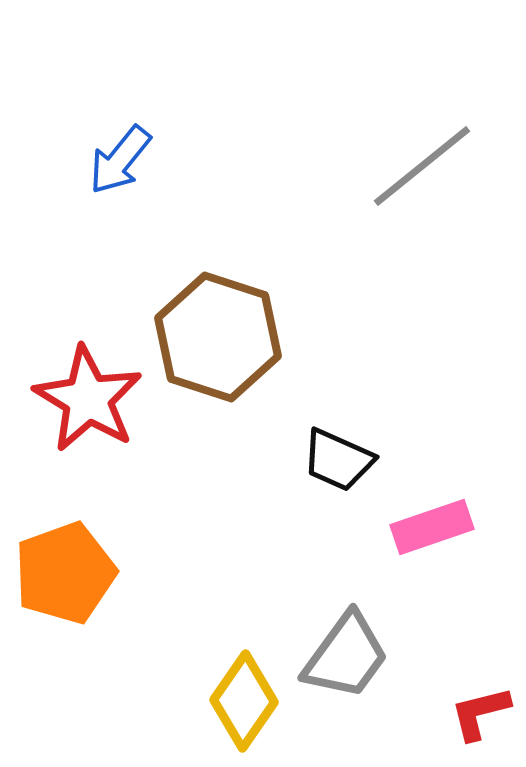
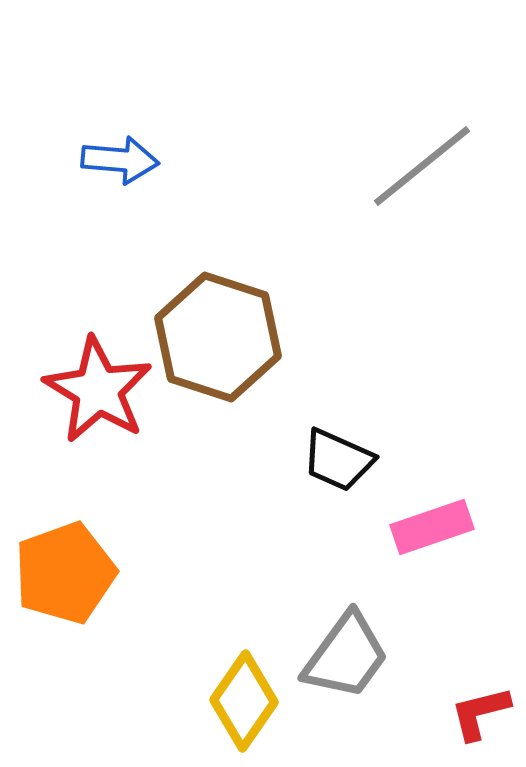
blue arrow: rotated 124 degrees counterclockwise
red star: moved 10 px right, 9 px up
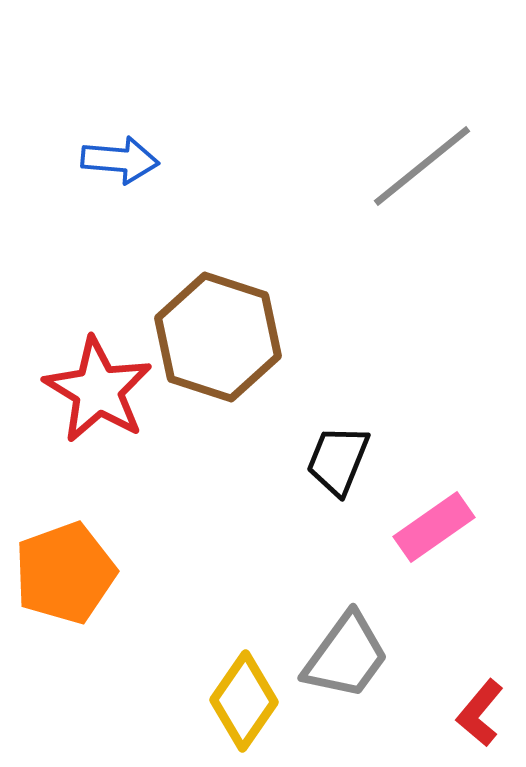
black trapezoid: rotated 88 degrees clockwise
pink rectangle: moved 2 px right; rotated 16 degrees counterclockwise
red L-shape: rotated 36 degrees counterclockwise
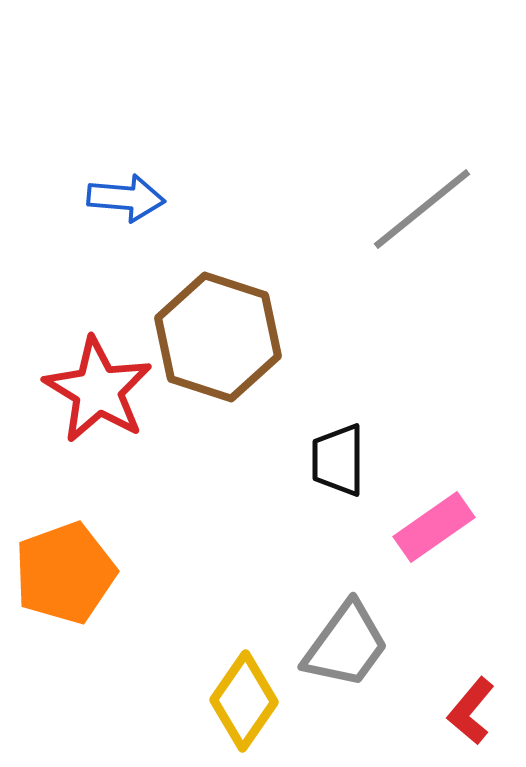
blue arrow: moved 6 px right, 38 px down
gray line: moved 43 px down
black trapezoid: rotated 22 degrees counterclockwise
gray trapezoid: moved 11 px up
red L-shape: moved 9 px left, 2 px up
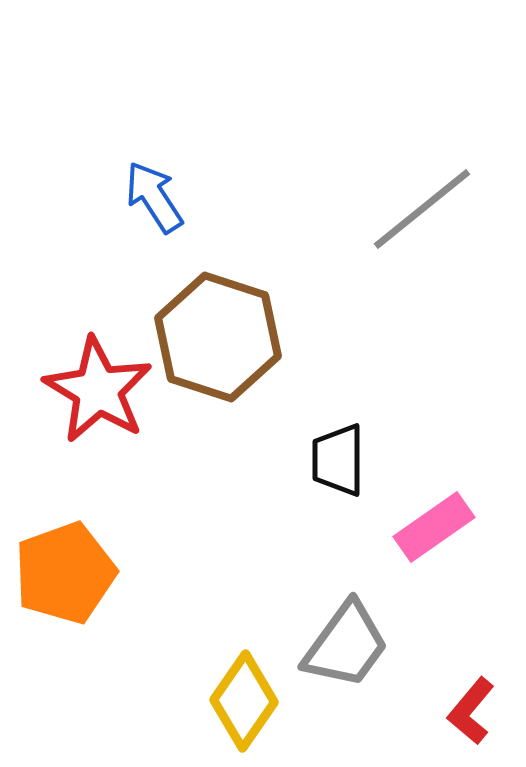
blue arrow: moved 28 px right, 1 px up; rotated 128 degrees counterclockwise
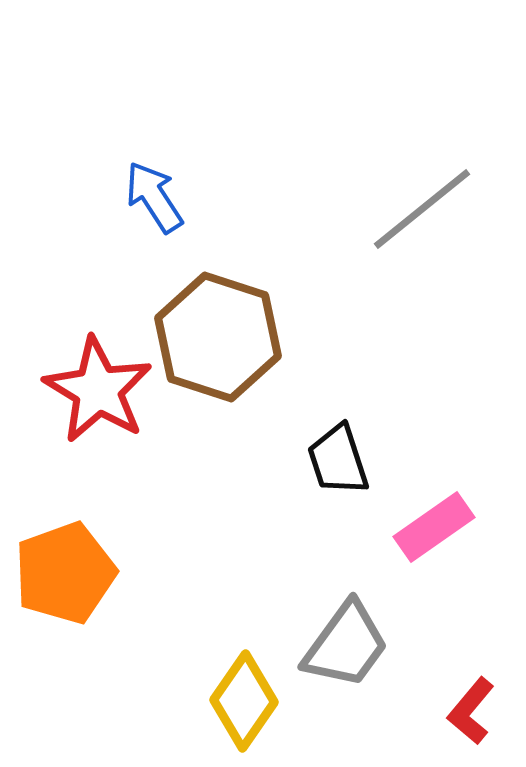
black trapezoid: rotated 18 degrees counterclockwise
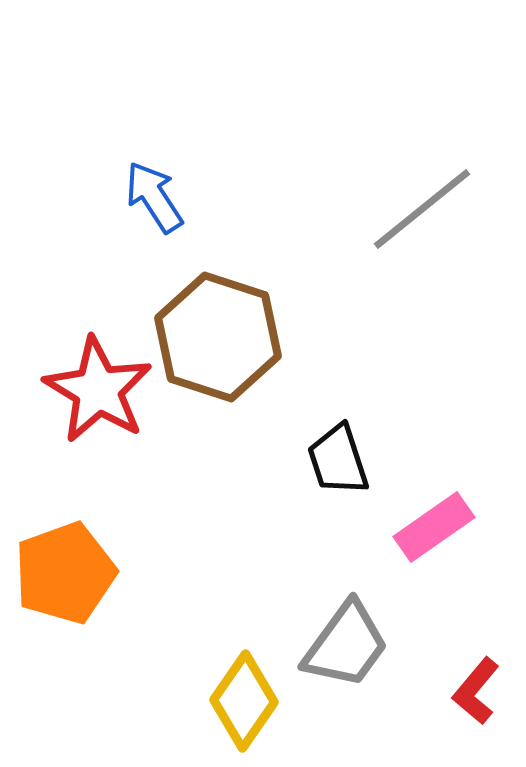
red L-shape: moved 5 px right, 20 px up
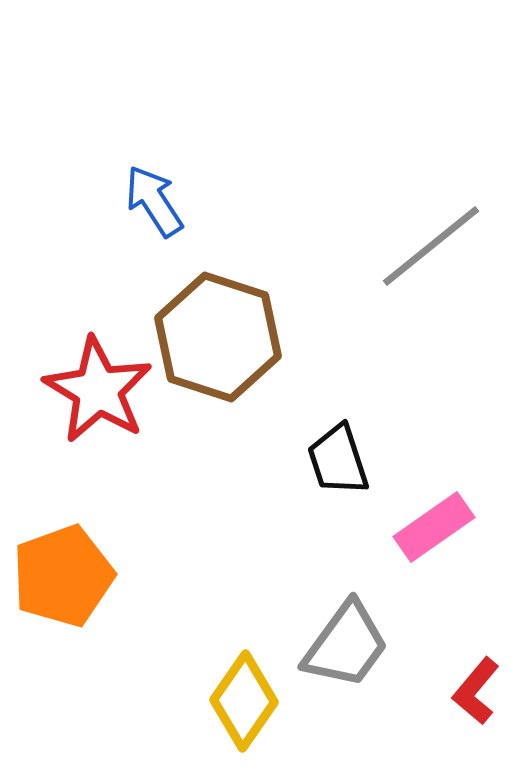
blue arrow: moved 4 px down
gray line: moved 9 px right, 37 px down
orange pentagon: moved 2 px left, 3 px down
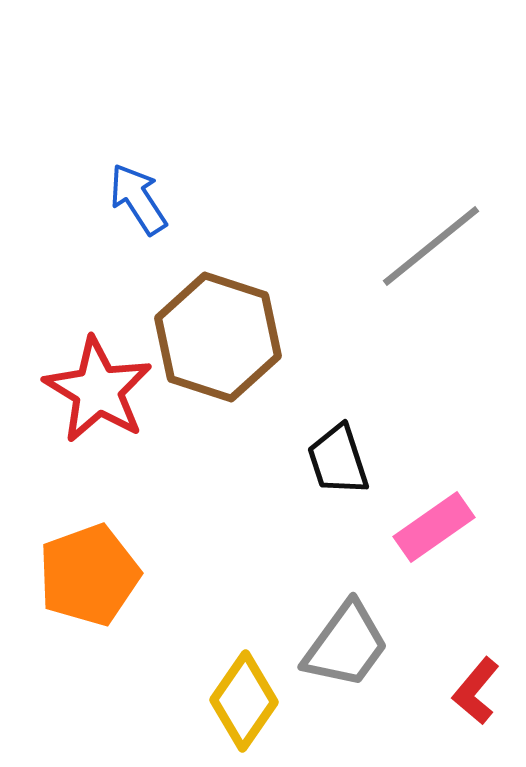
blue arrow: moved 16 px left, 2 px up
orange pentagon: moved 26 px right, 1 px up
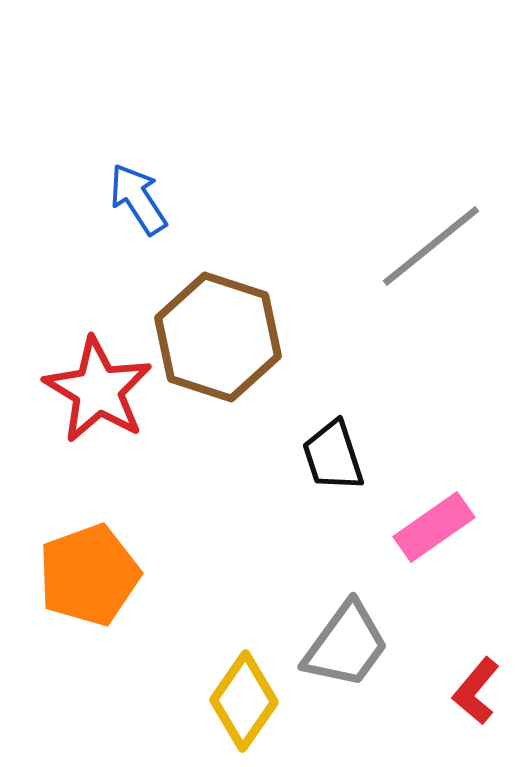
black trapezoid: moved 5 px left, 4 px up
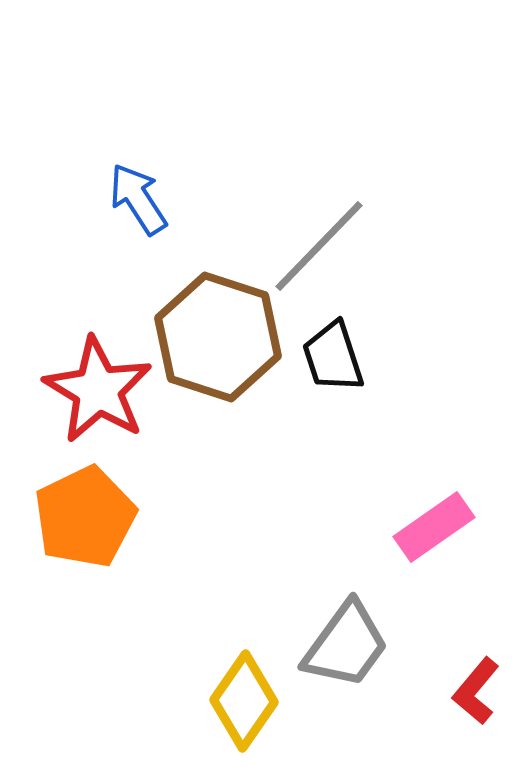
gray line: moved 112 px left; rotated 7 degrees counterclockwise
black trapezoid: moved 99 px up
orange pentagon: moved 4 px left, 58 px up; rotated 6 degrees counterclockwise
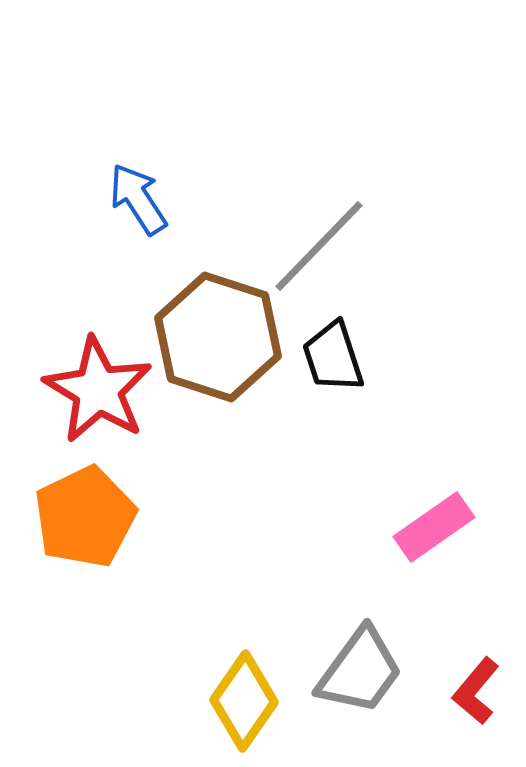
gray trapezoid: moved 14 px right, 26 px down
